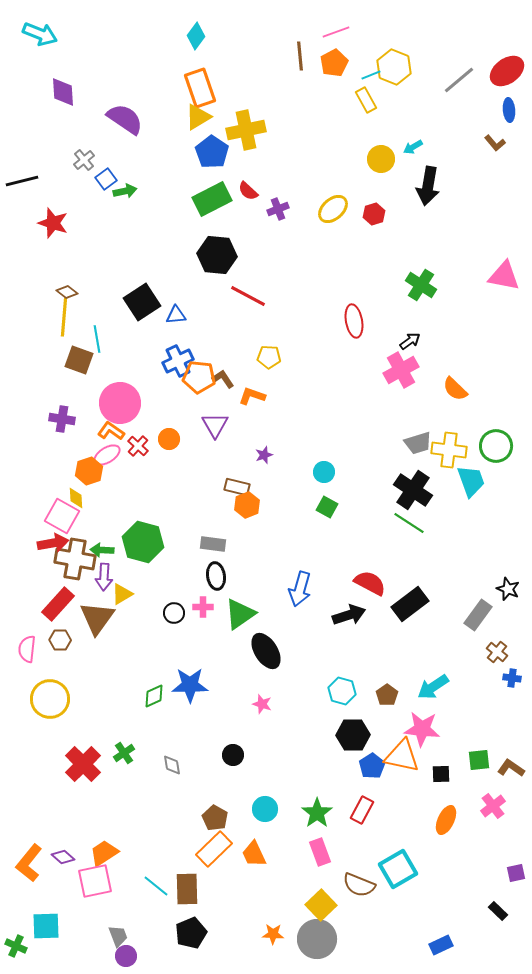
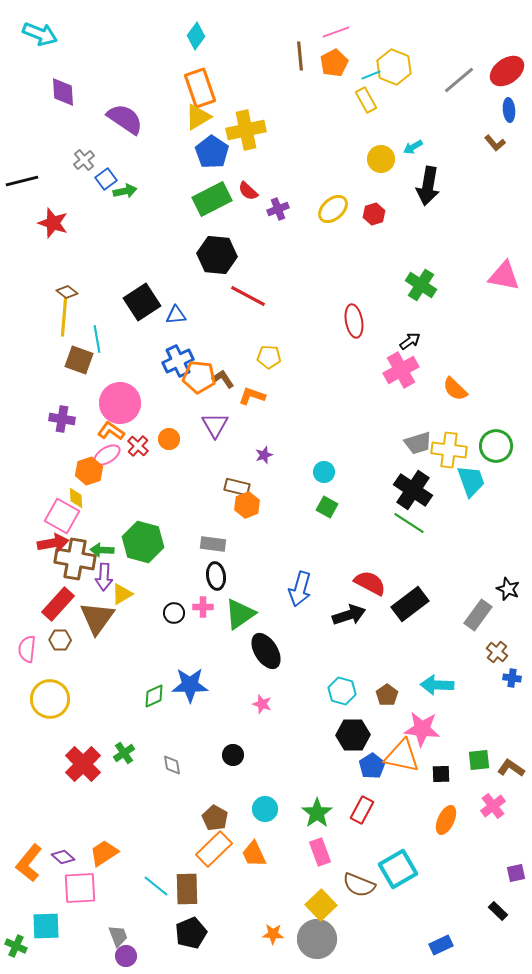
cyan arrow at (433, 687): moved 4 px right, 2 px up; rotated 36 degrees clockwise
pink square at (95, 881): moved 15 px left, 7 px down; rotated 9 degrees clockwise
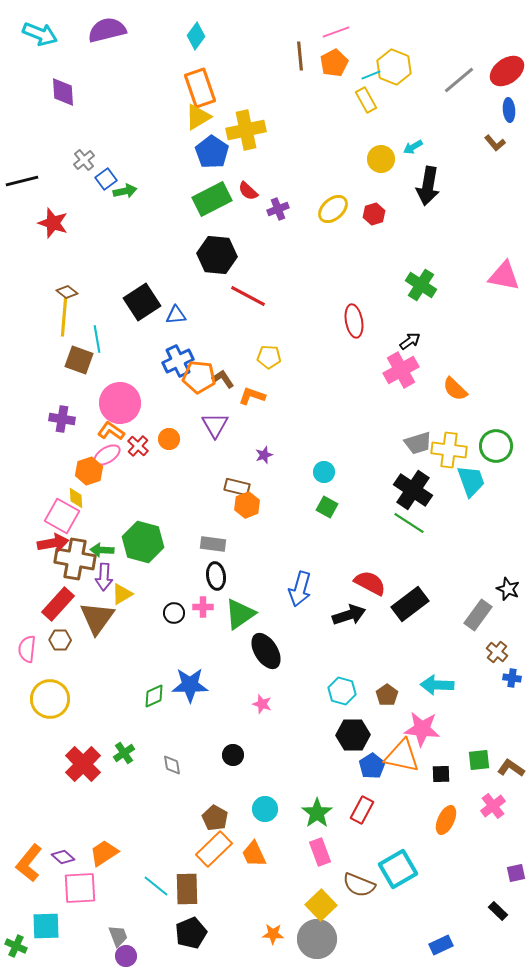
purple semicircle at (125, 119): moved 18 px left, 89 px up; rotated 48 degrees counterclockwise
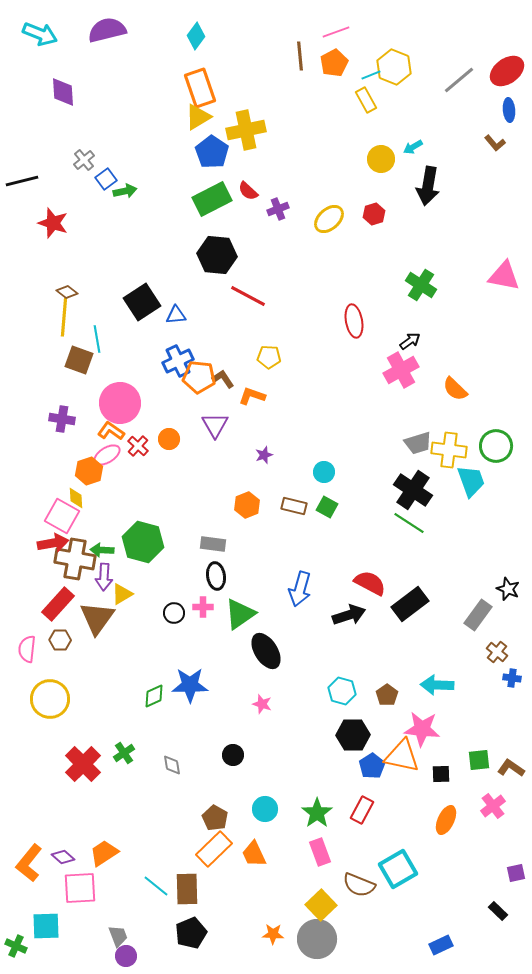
yellow ellipse at (333, 209): moved 4 px left, 10 px down
brown rectangle at (237, 487): moved 57 px right, 19 px down
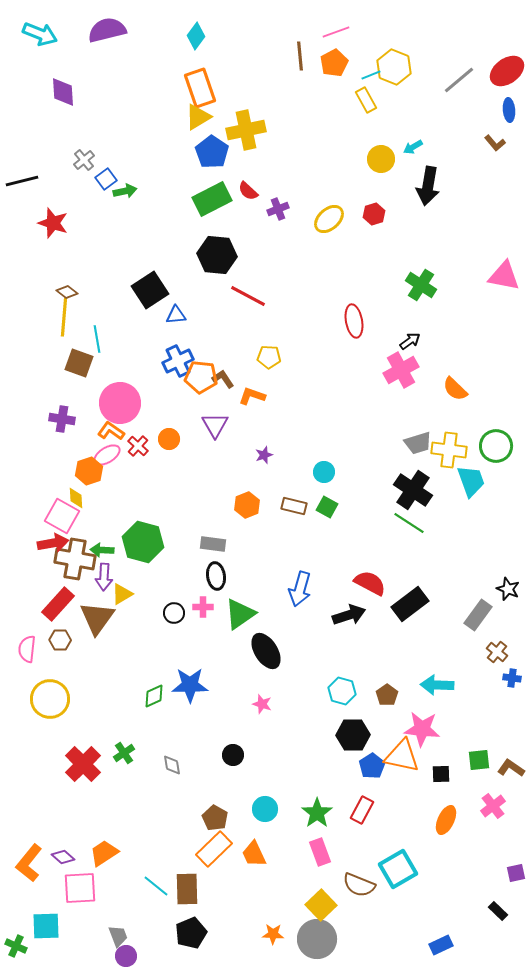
black square at (142, 302): moved 8 px right, 12 px up
brown square at (79, 360): moved 3 px down
orange pentagon at (199, 377): moved 2 px right
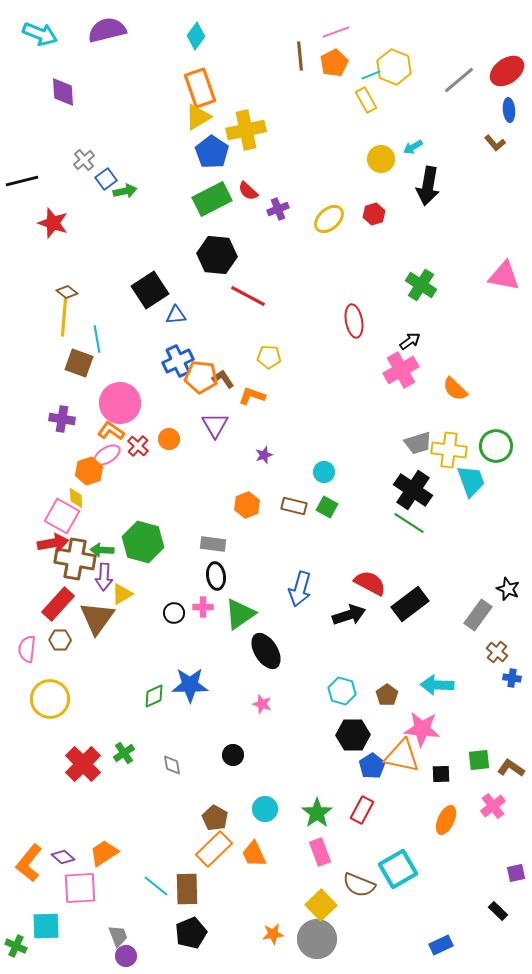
orange star at (273, 934): rotated 10 degrees counterclockwise
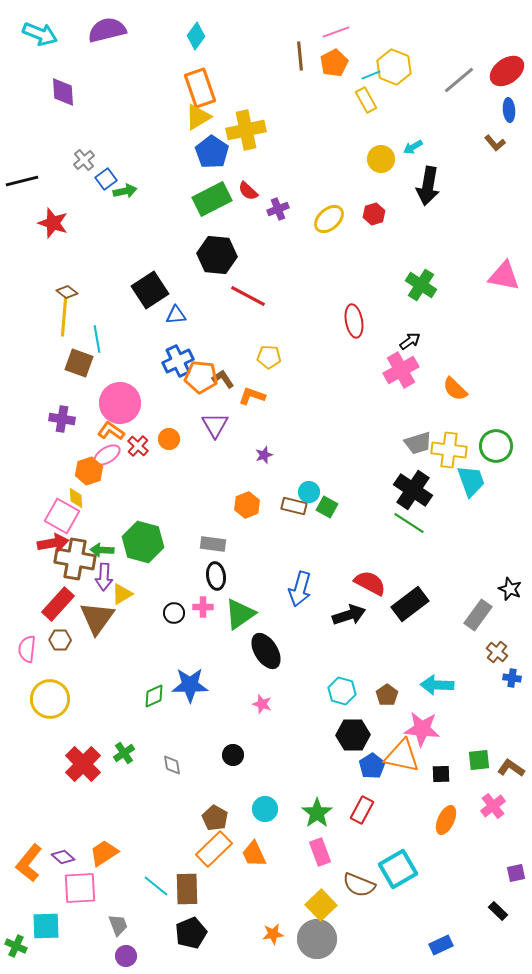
cyan circle at (324, 472): moved 15 px left, 20 px down
black star at (508, 589): moved 2 px right
gray trapezoid at (118, 936): moved 11 px up
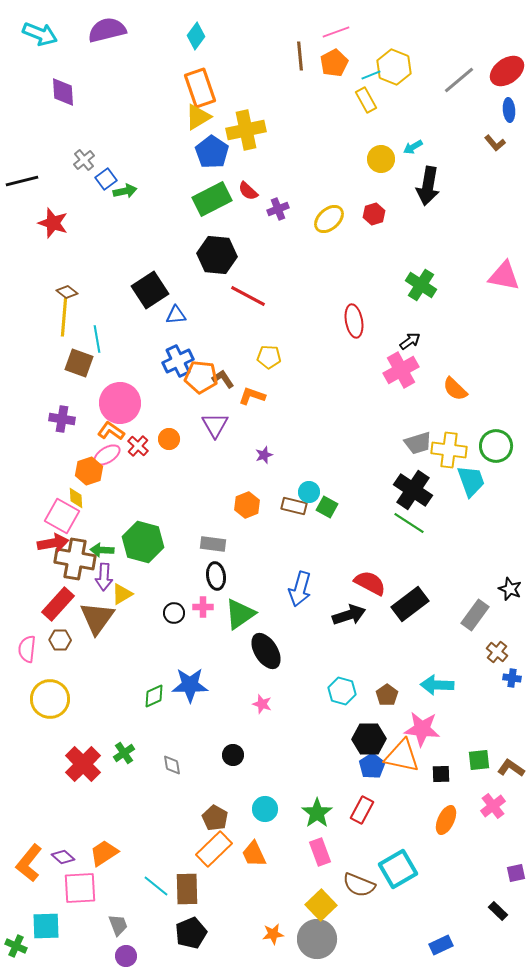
gray rectangle at (478, 615): moved 3 px left
black hexagon at (353, 735): moved 16 px right, 4 px down
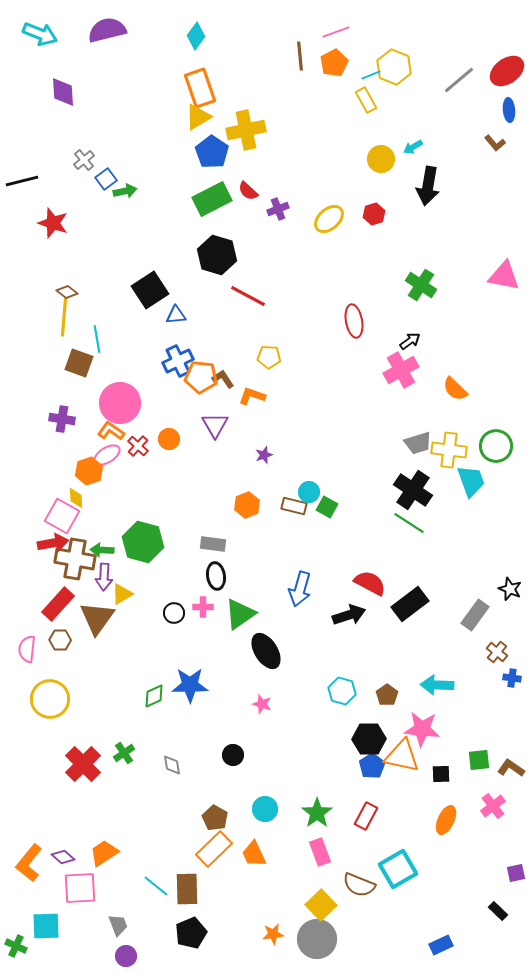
black hexagon at (217, 255): rotated 12 degrees clockwise
red rectangle at (362, 810): moved 4 px right, 6 px down
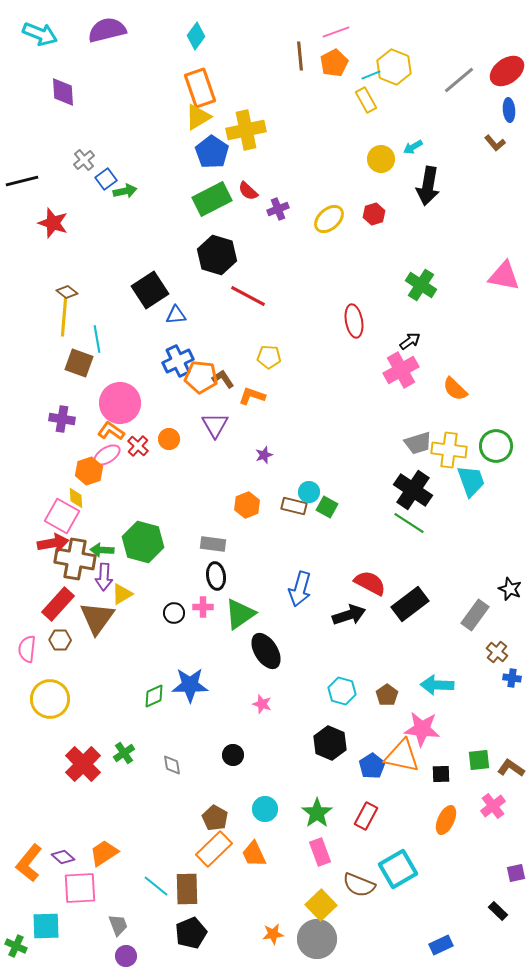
black hexagon at (369, 739): moved 39 px left, 4 px down; rotated 24 degrees clockwise
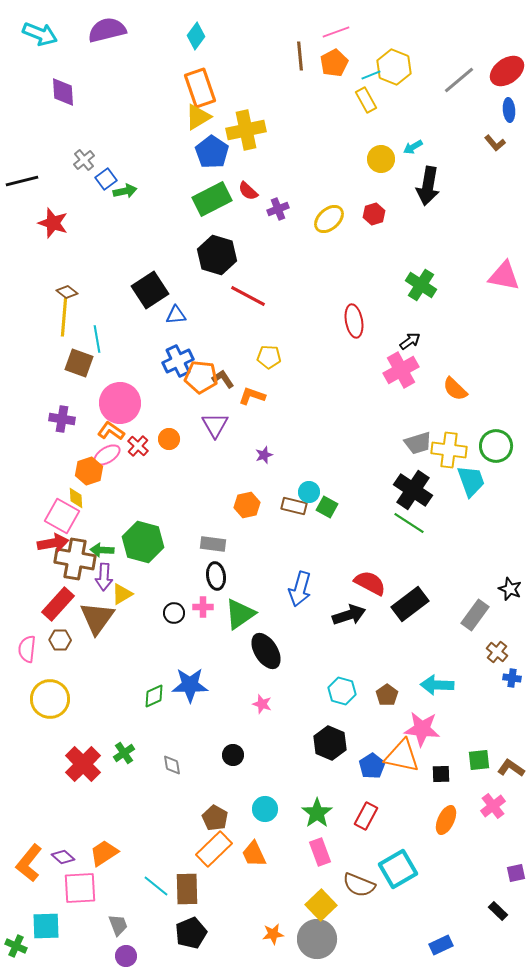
orange hexagon at (247, 505): rotated 10 degrees clockwise
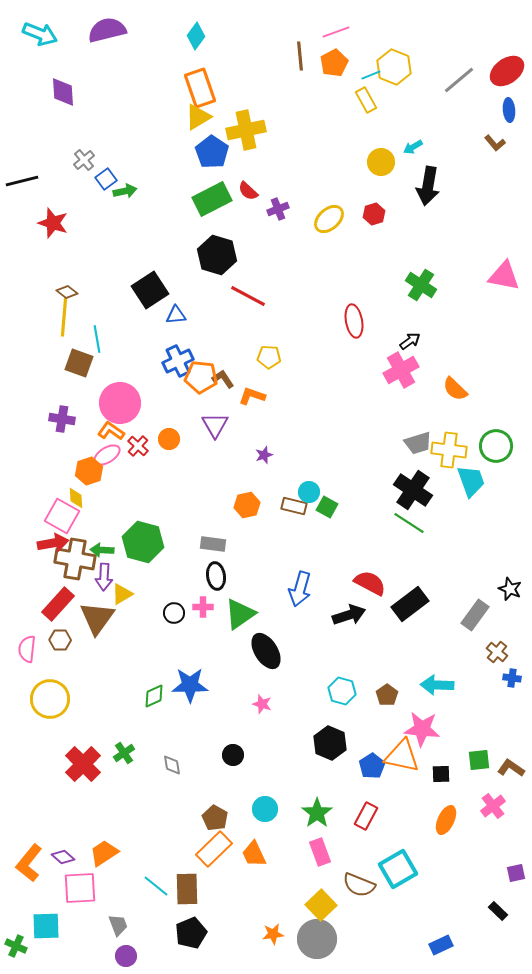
yellow circle at (381, 159): moved 3 px down
